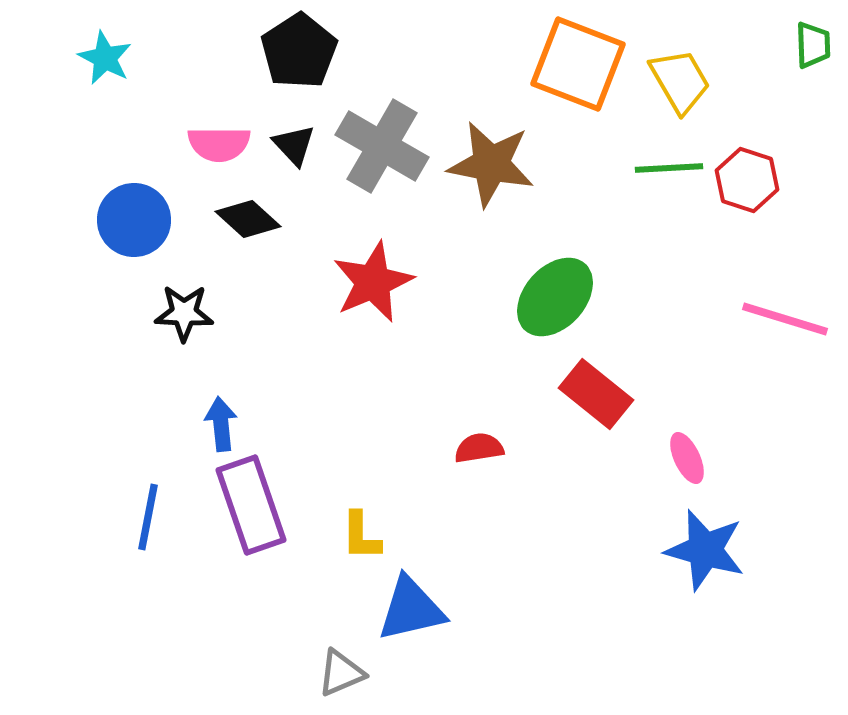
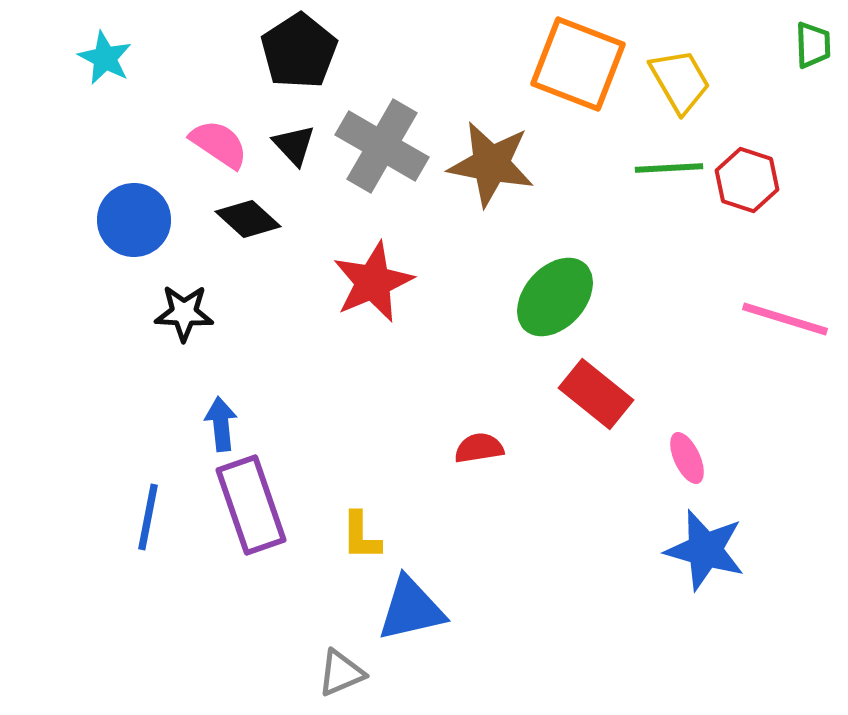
pink semicircle: rotated 146 degrees counterclockwise
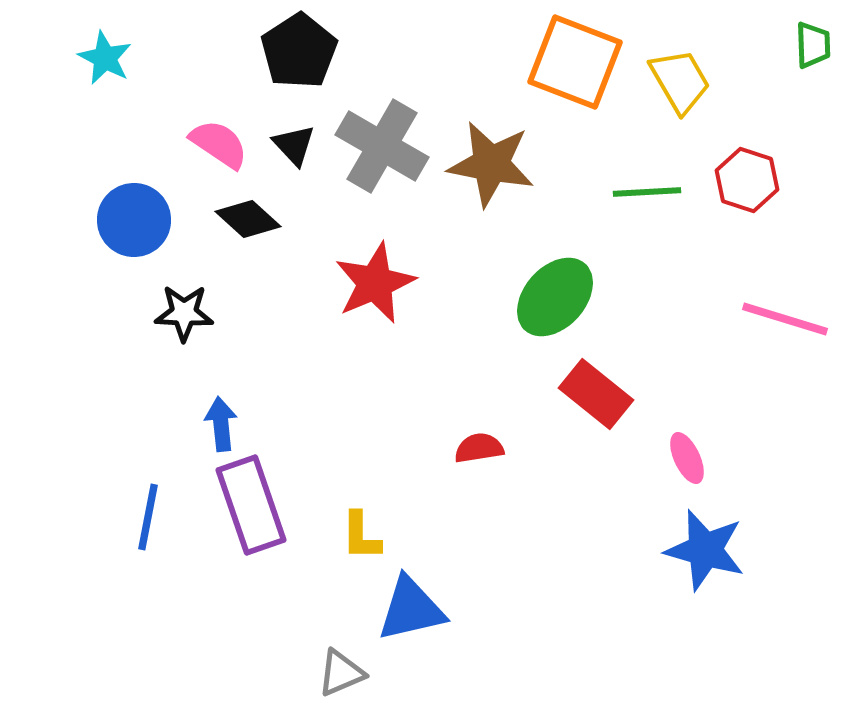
orange square: moved 3 px left, 2 px up
green line: moved 22 px left, 24 px down
red star: moved 2 px right, 1 px down
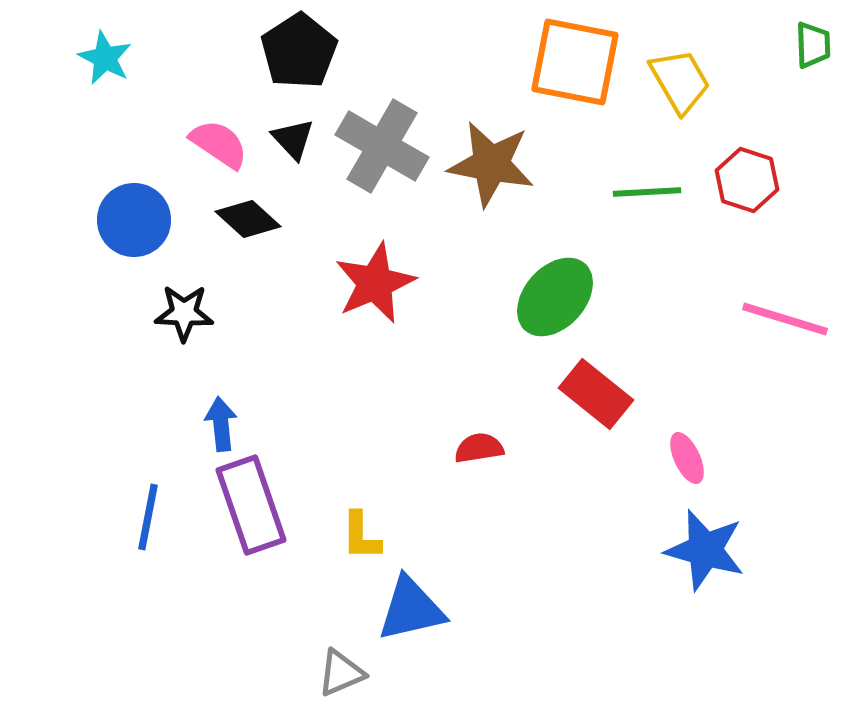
orange square: rotated 10 degrees counterclockwise
black triangle: moved 1 px left, 6 px up
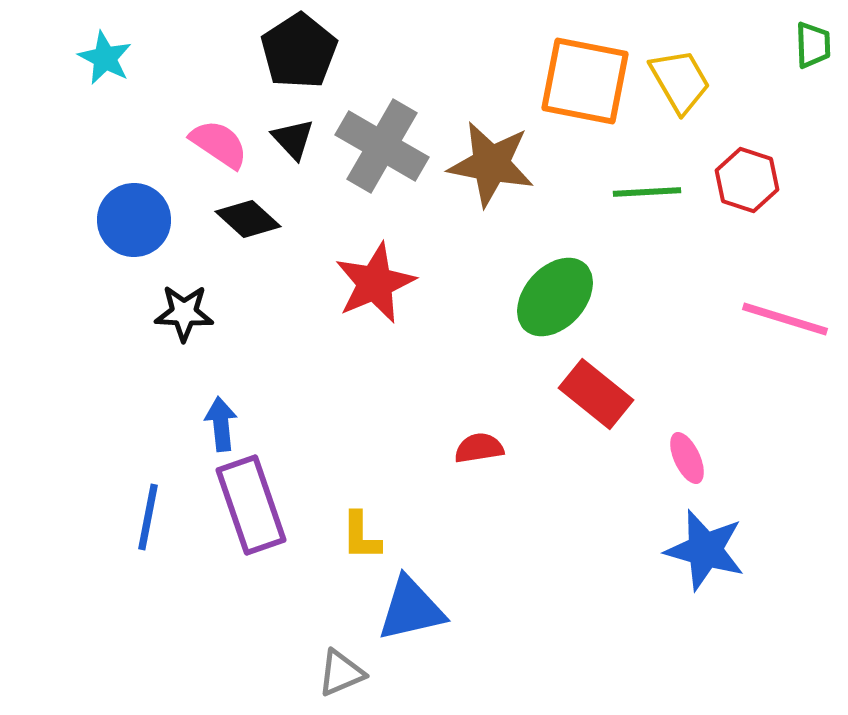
orange square: moved 10 px right, 19 px down
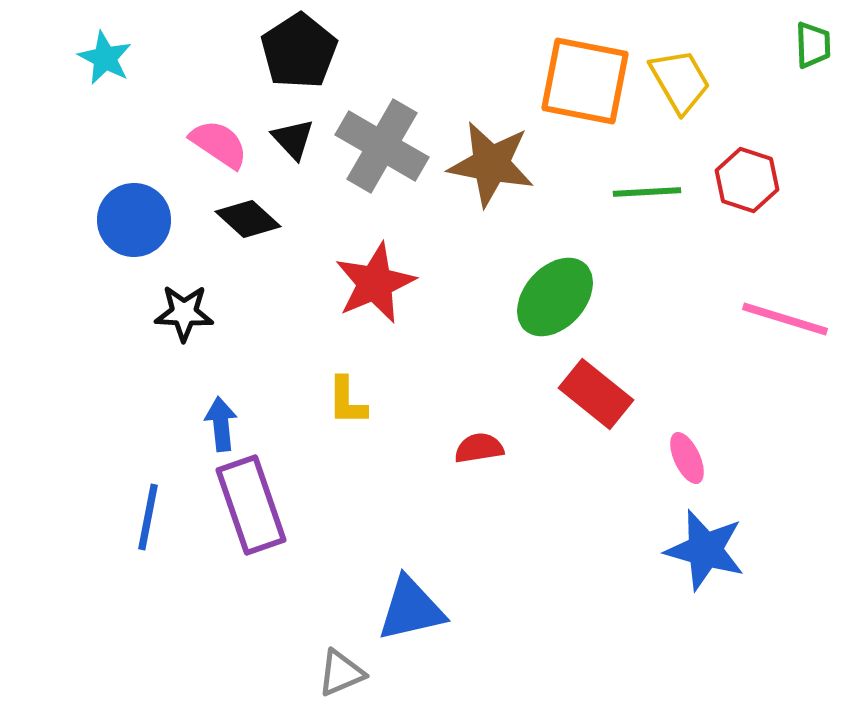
yellow L-shape: moved 14 px left, 135 px up
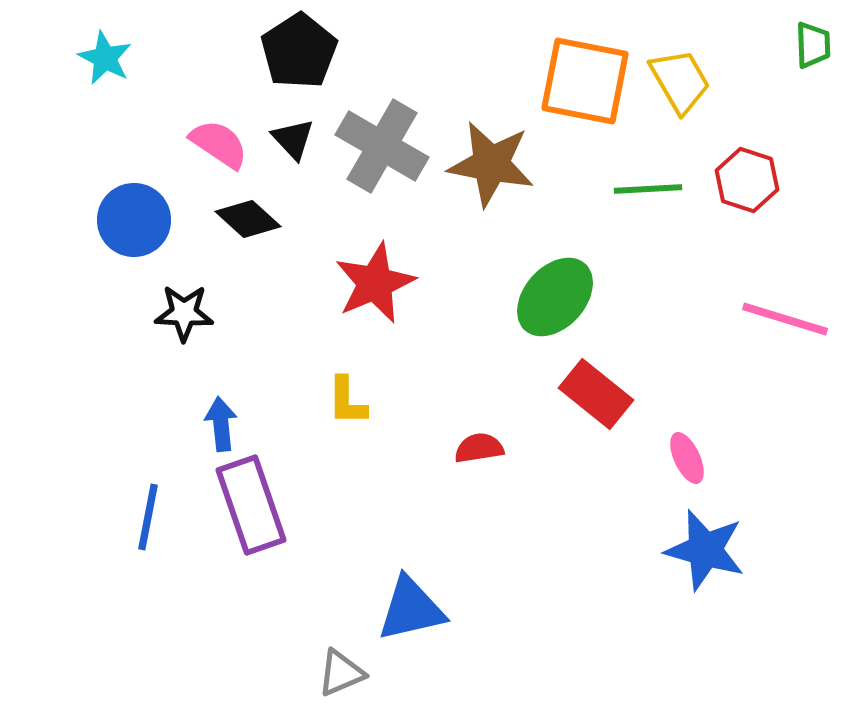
green line: moved 1 px right, 3 px up
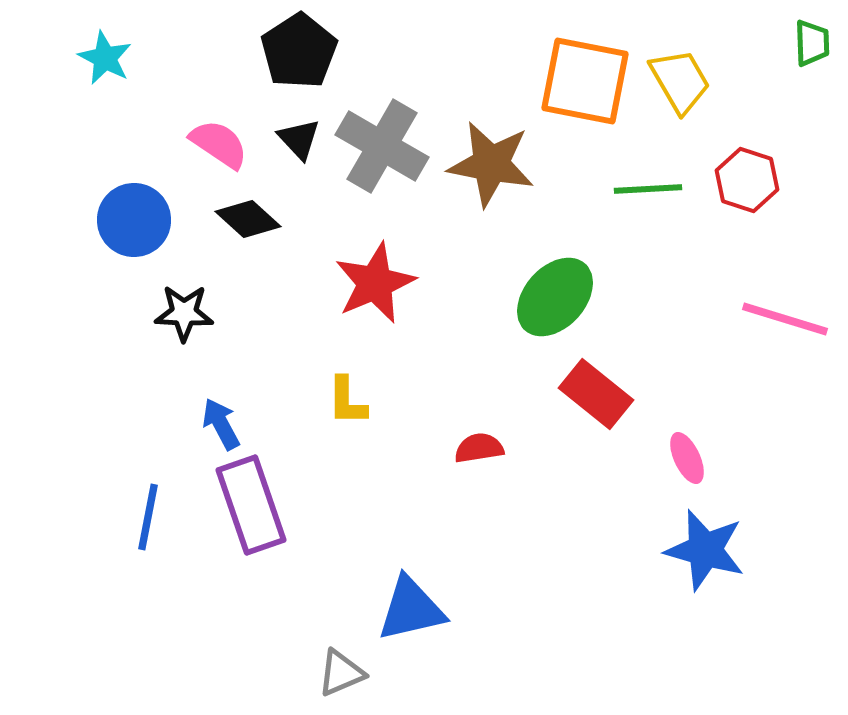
green trapezoid: moved 1 px left, 2 px up
black triangle: moved 6 px right
blue arrow: rotated 22 degrees counterclockwise
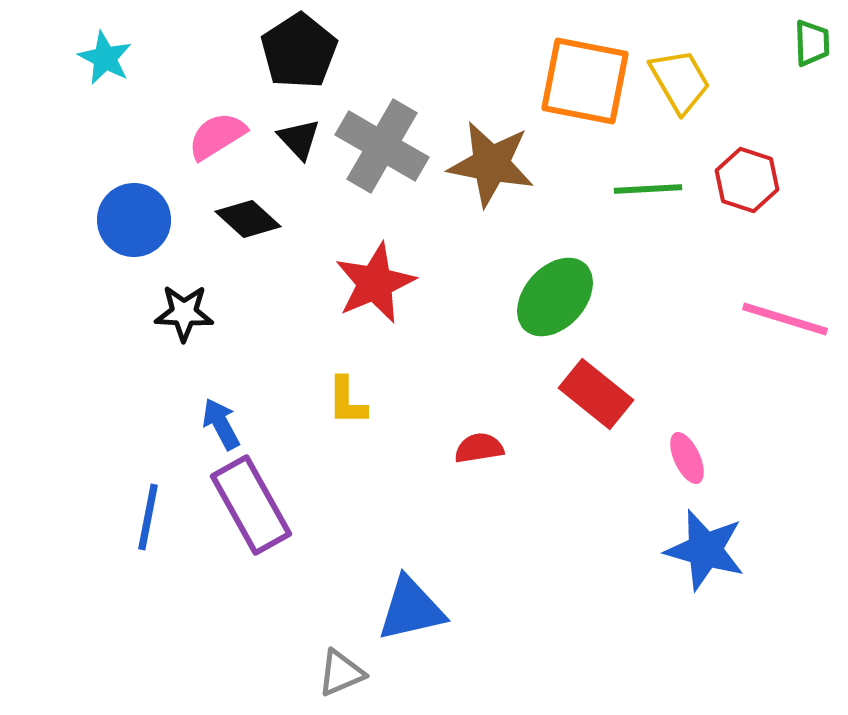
pink semicircle: moved 2 px left, 8 px up; rotated 66 degrees counterclockwise
purple rectangle: rotated 10 degrees counterclockwise
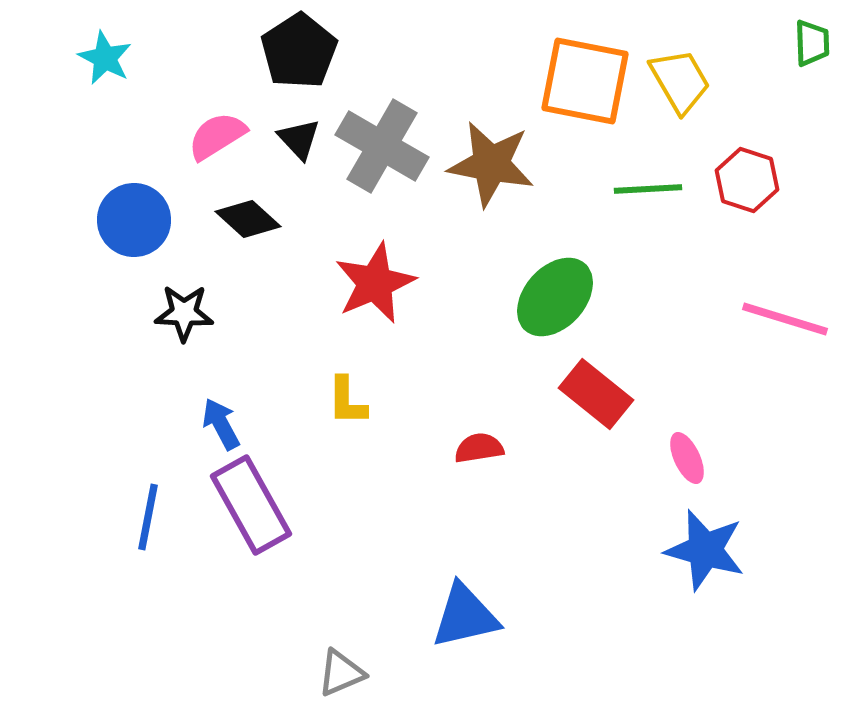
blue triangle: moved 54 px right, 7 px down
